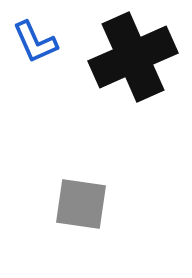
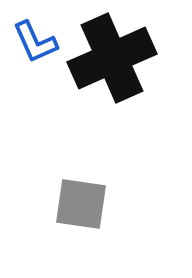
black cross: moved 21 px left, 1 px down
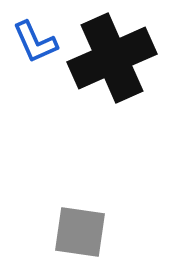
gray square: moved 1 px left, 28 px down
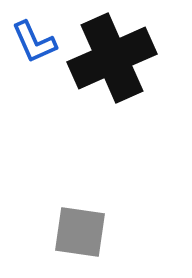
blue L-shape: moved 1 px left
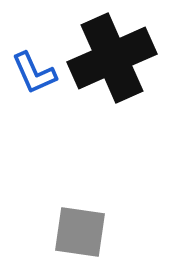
blue L-shape: moved 31 px down
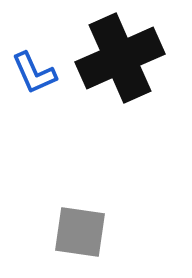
black cross: moved 8 px right
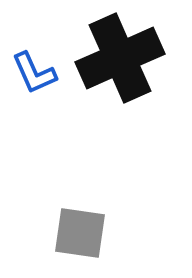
gray square: moved 1 px down
